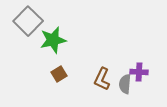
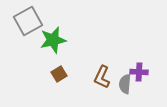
gray square: rotated 16 degrees clockwise
brown L-shape: moved 2 px up
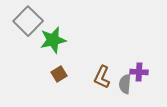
gray square: rotated 16 degrees counterclockwise
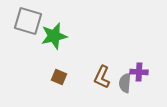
gray square: rotated 28 degrees counterclockwise
green star: moved 1 px right, 4 px up
brown square: moved 3 px down; rotated 35 degrees counterclockwise
gray semicircle: moved 1 px up
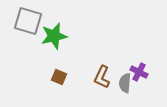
purple cross: rotated 24 degrees clockwise
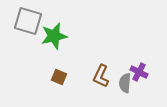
brown L-shape: moved 1 px left, 1 px up
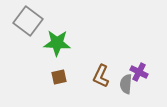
gray square: rotated 20 degrees clockwise
green star: moved 3 px right, 7 px down; rotated 16 degrees clockwise
brown square: rotated 35 degrees counterclockwise
gray semicircle: moved 1 px right, 1 px down
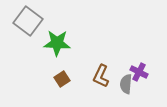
brown square: moved 3 px right, 2 px down; rotated 21 degrees counterclockwise
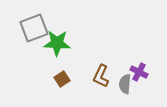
gray square: moved 6 px right, 7 px down; rotated 32 degrees clockwise
gray semicircle: moved 1 px left
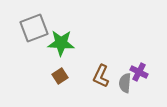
green star: moved 4 px right
brown square: moved 2 px left, 3 px up
gray semicircle: moved 1 px up
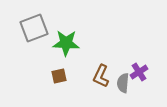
green star: moved 5 px right
purple cross: rotated 30 degrees clockwise
brown square: moved 1 px left; rotated 21 degrees clockwise
gray semicircle: moved 2 px left
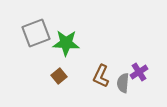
gray square: moved 2 px right, 5 px down
brown square: rotated 28 degrees counterclockwise
